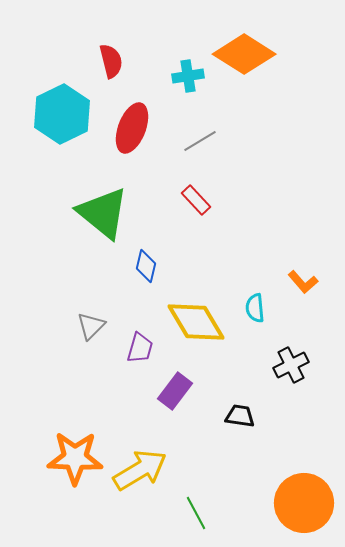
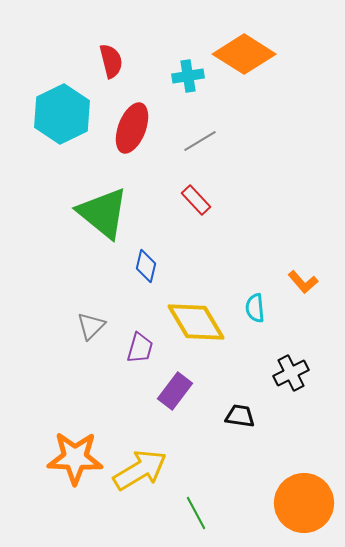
black cross: moved 8 px down
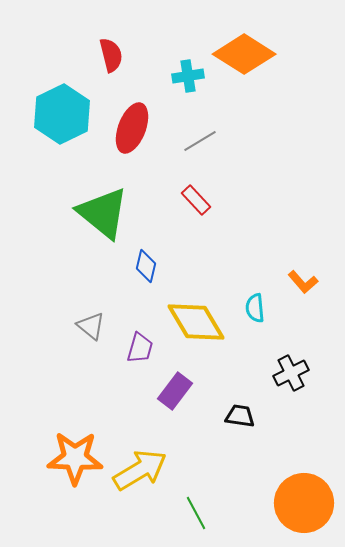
red semicircle: moved 6 px up
gray triangle: rotated 36 degrees counterclockwise
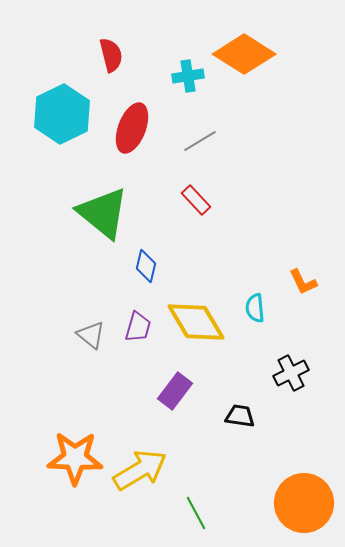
orange L-shape: rotated 16 degrees clockwise
gray triangle: moved 9 px down
purple trapezoid: moved 2 px left, 21 px up
